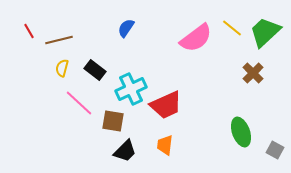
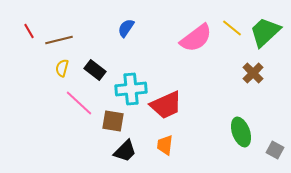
cyan cross: rotated 20 degrees clockwise
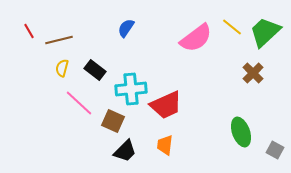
yellow line: moved 1 px up
brown square: rotated 15 degrees clockwise
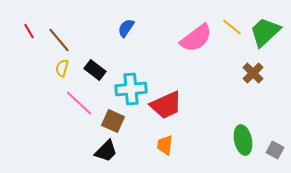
brown line: rotated 64 degrees clockwise
green ellipse: moved 2 px right, 8 px down; rotated 8 degrees clockwise
black trapezoid: moved 19 px left
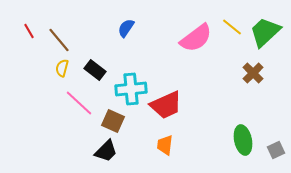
gray square: moved 1 px right; rotated 36 degrees clockwise
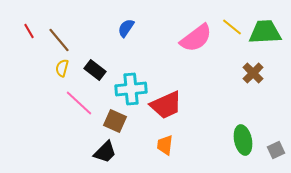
green trapezoid: rotated 40 degrees clockwise
brown square: moved 2 px right
black trapezoid: moved 1 px left, 1 px down
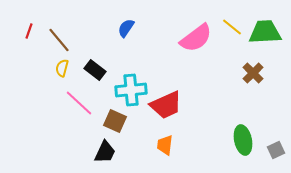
red line: rotated 49 degrees clockwise
cyan cross: moved 1 px down
black trapezoid: rotated 20 degrees counterclockwise
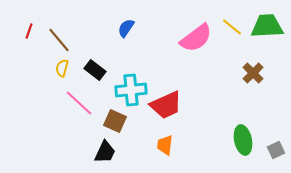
green trapezoid: moved 2 px right, 6 px up
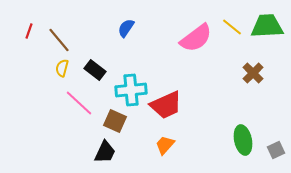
orange trapezoid: rotated 35 degrees clockwise
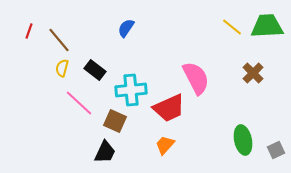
pink semicircle: moved 40 px down; rotated 80 degrees counterclockwise
red trapezoid: moved 3 px right, 3 px down
